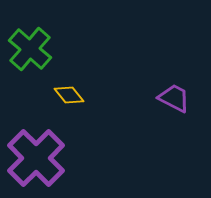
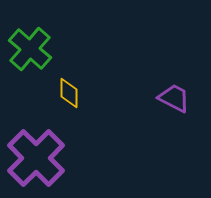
yellow diamond: moved 2 px up; rotated 40 degrees clockwise
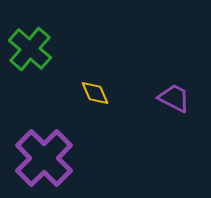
yellow diamond: moved 26 px right; rotated 24 degrees counterclockwise
purple cross: moved 8 px right
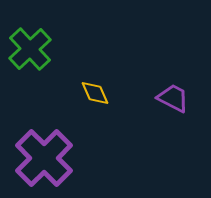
green cross: rotated 6 degrees clockwise
purple trapezoid: moved 1 px left
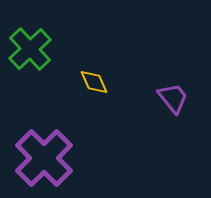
yellow diamond: moved 1 px left, 11 px up
purple trapezoid: rotated 24 degrees clockwise
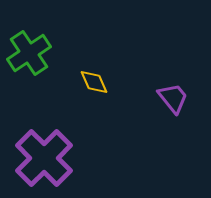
green cross: moved 1 px left, 4 px down; rotated 9 degrees clockwise
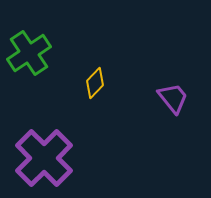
yellow diamond: moved 1 px right, 1 px down; rotated 68 degrees clockwise
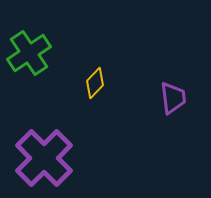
purple trapezoid: rotated 32 degrees clockwise
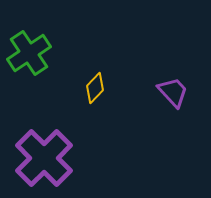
yellow diamond: moved 5 px down
purple trapezoid: moved 6 px up; rotated 36 degrees counterclockwise
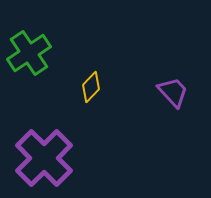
yellow diamond: moved 4 px left, 1 px up
